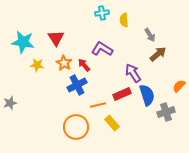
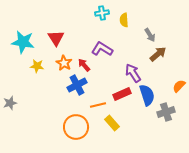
yellow star: moved 1 px down
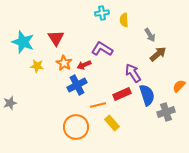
cyan star: rotated 10 degrees clockwise
red arrow: rotated 72 degrees counterclockwise
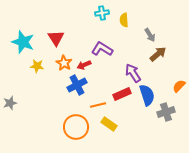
yellow rectangle: moved 3 px left, 1 px down; rotated 14 degrees counterclockwise
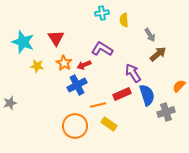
orange circle: moved 1 px left, 1 px up
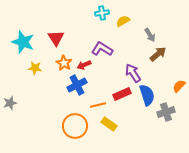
yellow semicircle: moved 1 px left, 1 px down; rotated 64 degrees clockwise
yellow star: moved 2 px left, 2 px down
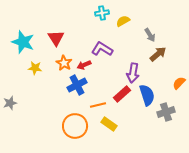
purple arrow: rotated 138 degrees counterclockwise
orange semicircle: moved 3 px up
red rectangle: rotated 18 degrees counterclockwise
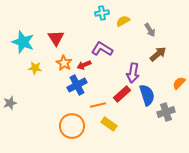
gray arrow: moved 5 px up
orange circle: moved 3 px left
